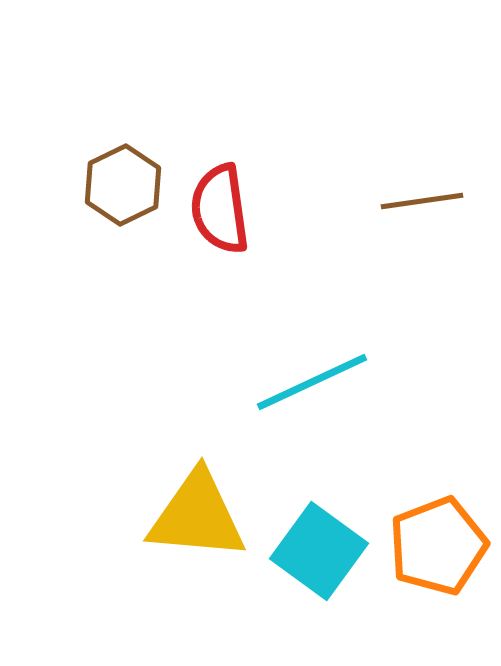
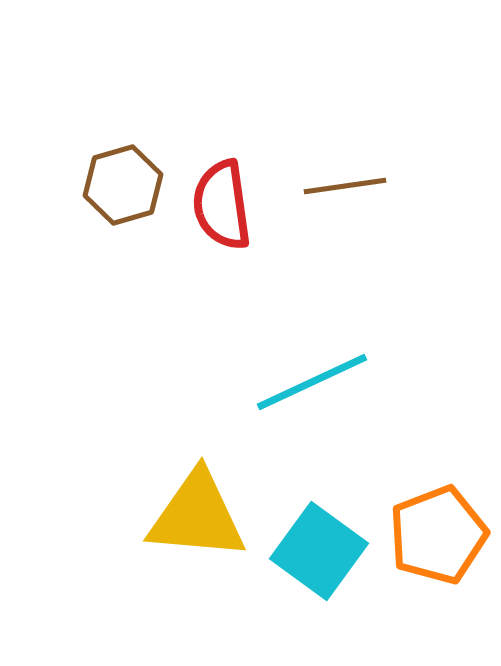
brown hexagon: rotated 10 degrees clockwise
brown line: moved 77 px left, 15 px up
red semicircle: moved 2 px right, 4 px up
orange pentagon: moved 11 px up
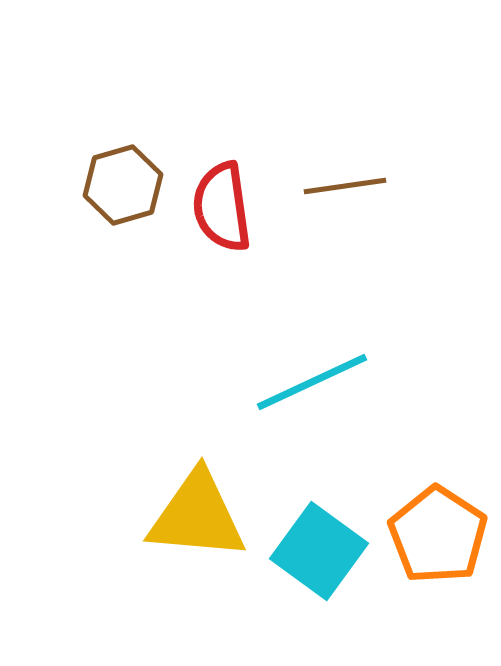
red semicircle: moved 2 px down
orange pentagon: rotated 18 degrees counterclockwise
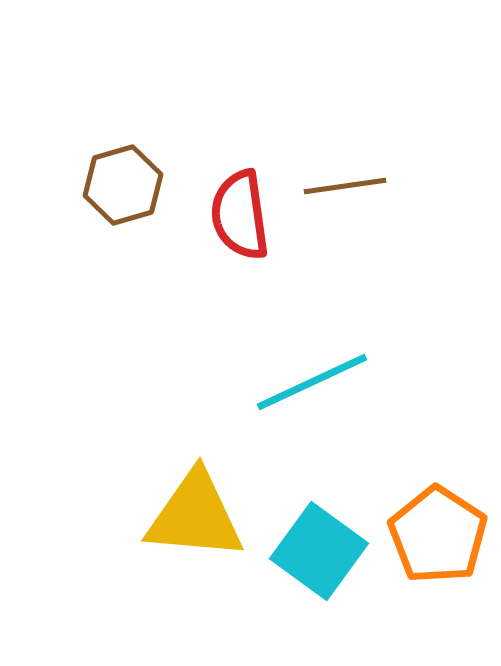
red semicircle: moved 18 px right, 8 px down
yellow triangle: moved 2 px left
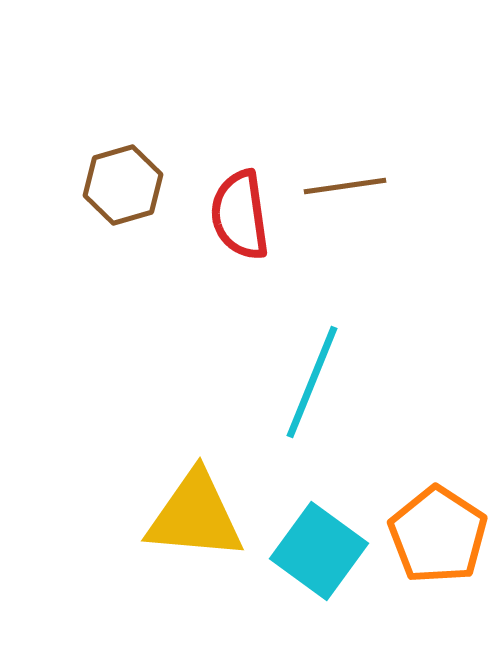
cyan line: rotated 43 degrees counterclockwise
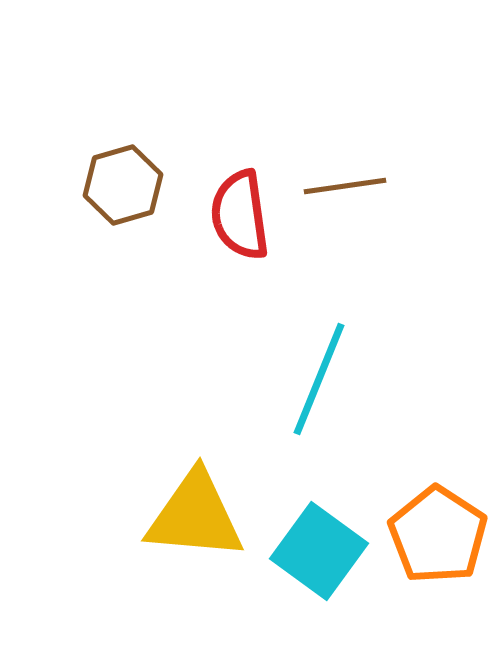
cyan line: moved 7 px right, 3 px up
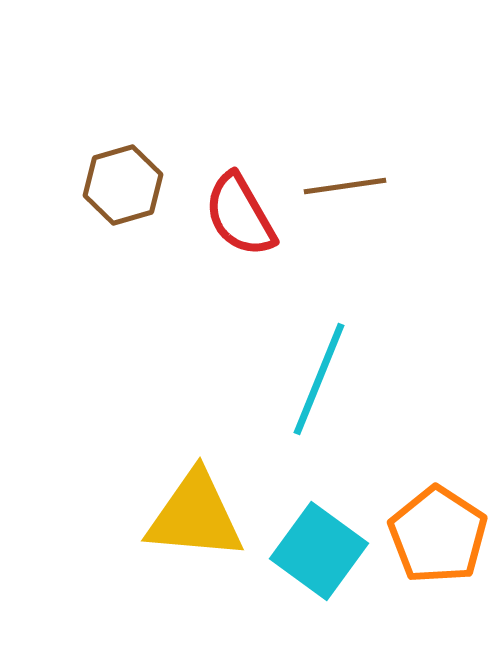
red semicircle: rotated 22 degrees counterclockwise
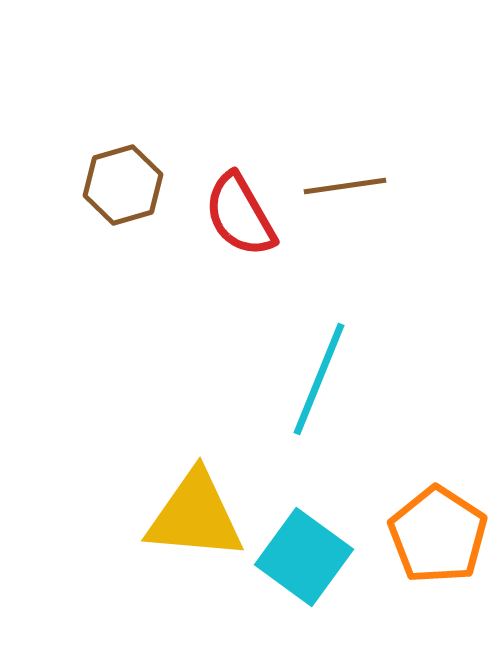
cyan square: moved 15 px left, 6 px down
